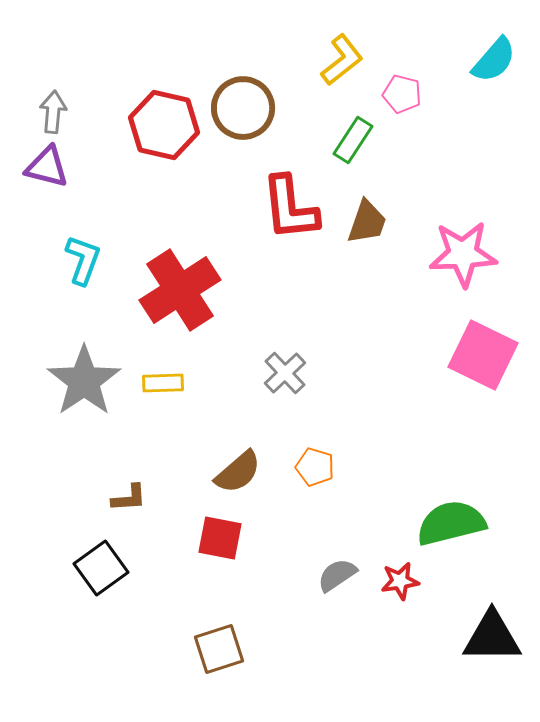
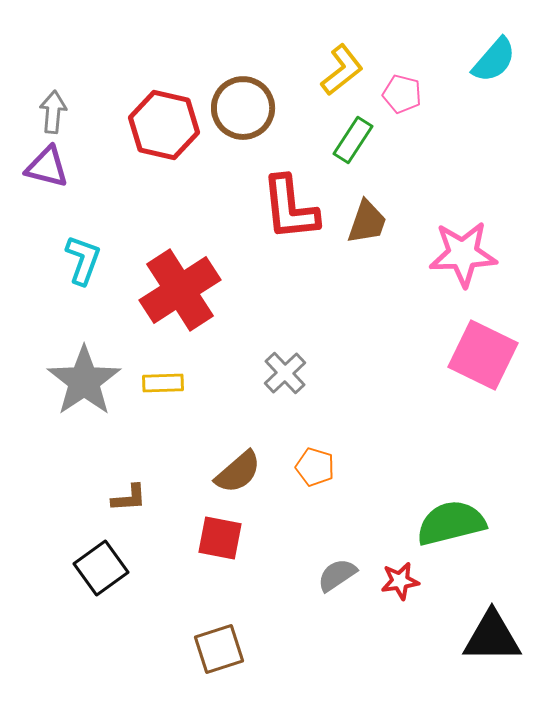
yellow L-shape: moved 10 px down
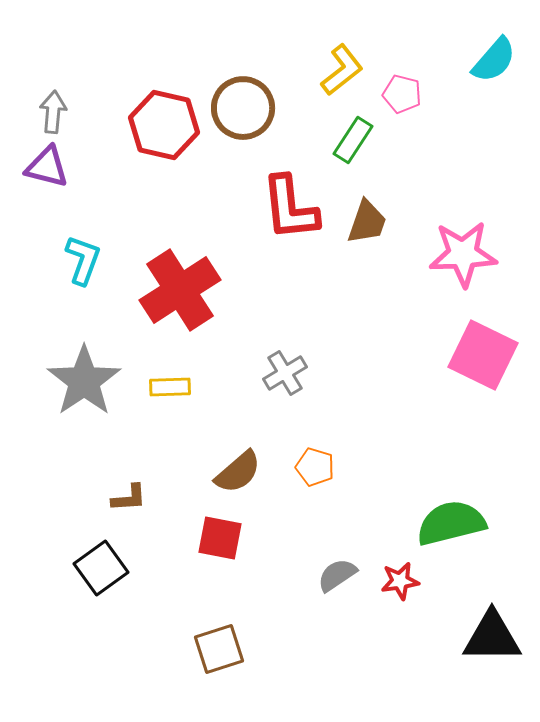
gray cross: rotated 12 degrees clockwise
yellow rectangle: moved 7 px right, 4 px down
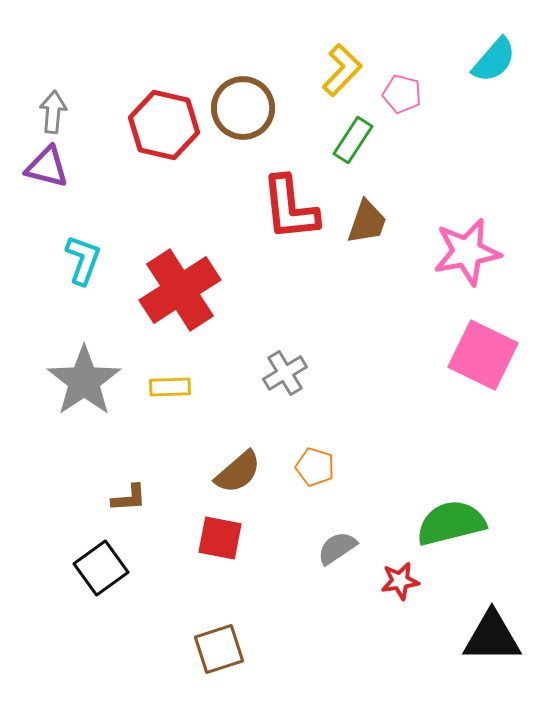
yellow L-shape: rotated 8 degrees counterclockwise
pink star: moved 4 px right, 2 px up; rotated 8 degrees counterclockwise
gray semicircle: moved 27 px up
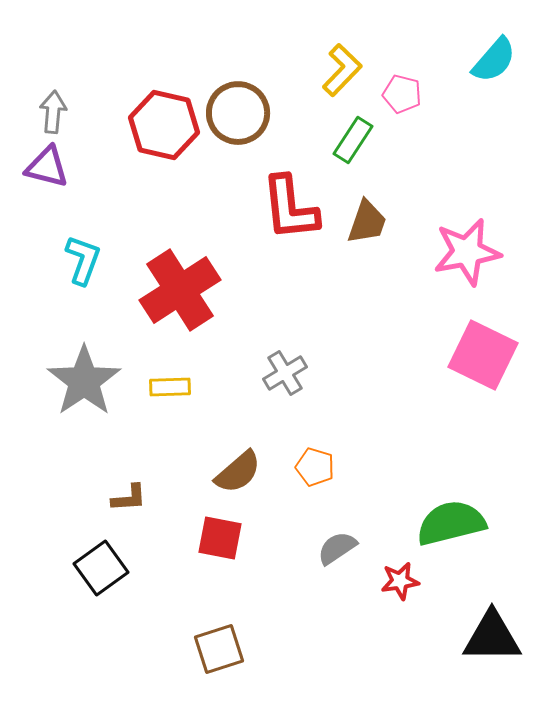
brown circle: moved 5 px left, 5 px down
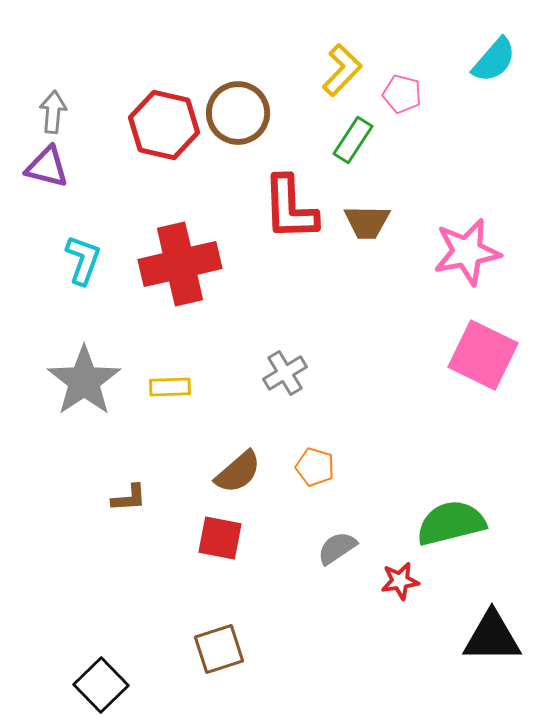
red L-shape: rotated 4 degrees clockwise
brown trapezoid: rotated 72 degrees clockwise
red cross: moved 26 px up; rotated 20 degrees clockwise
black square: moved 117 px down; rotated 8 degrees counterclockwise
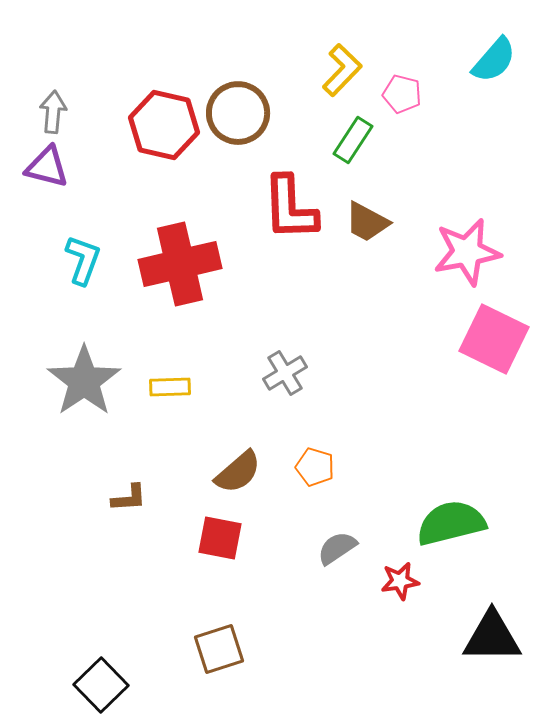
brown trapezoid: rotated 27 degrees clockwise
pink square: moved 11 px right, 16 px up
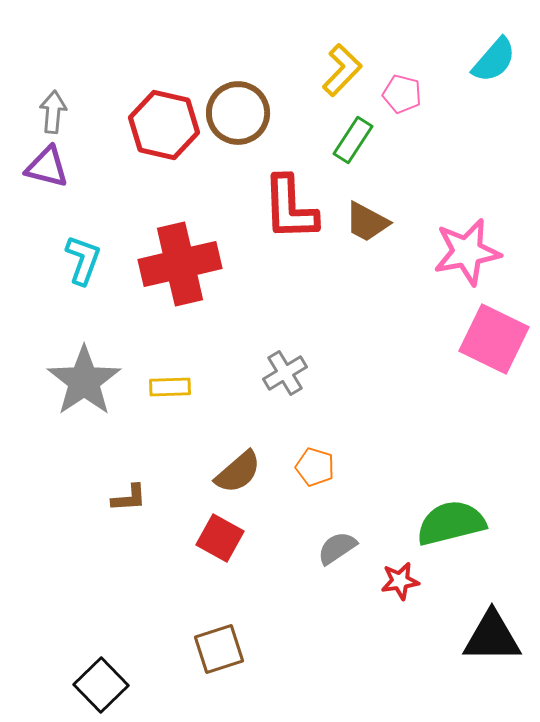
red square: rotated 18 degrees clockwise
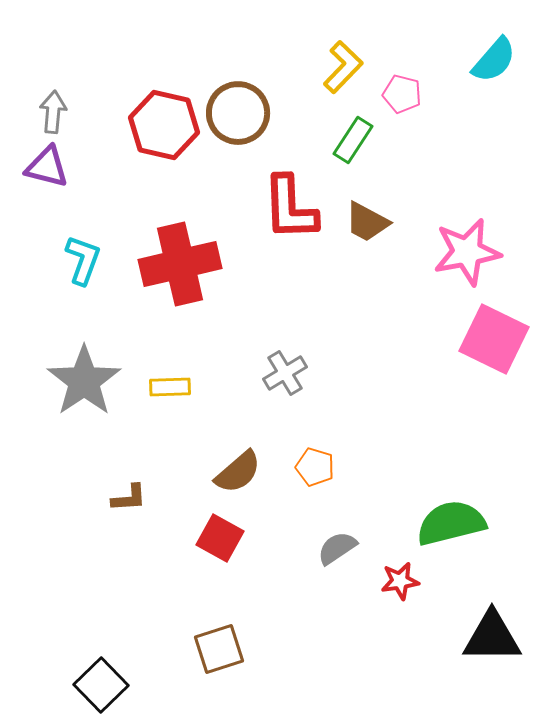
yellow L-shape: moved 1 px right, 3 px up
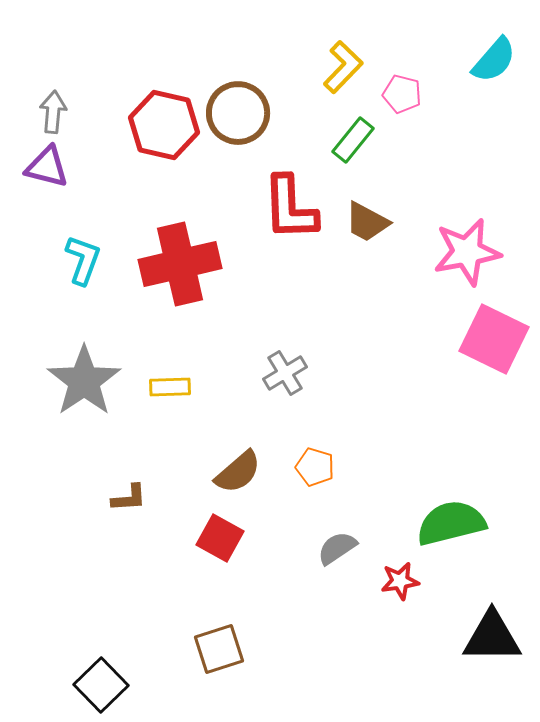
green rectangle: rotated 6 degrees clockwise
